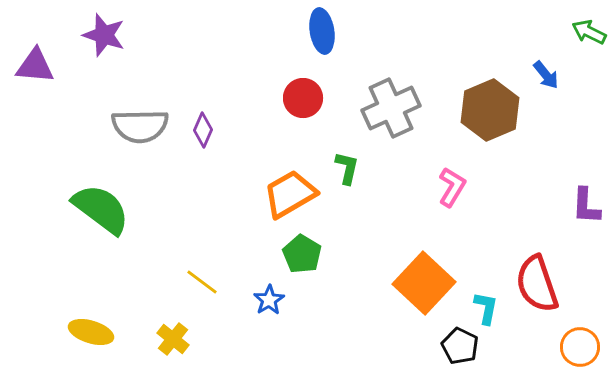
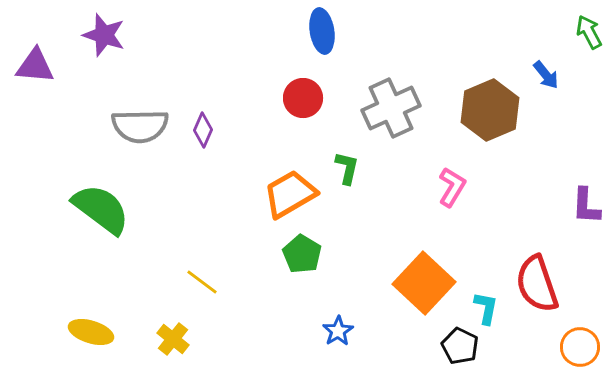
green arrow: rotated 36 degrees clockwise
blue star: moved 69 px right, 31 px down
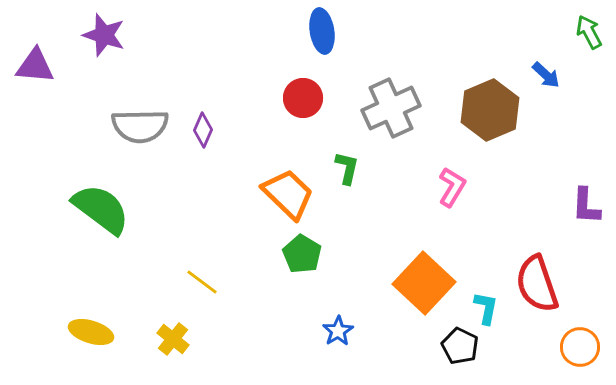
blue arrow: rotated 8 degrees counterclockwise
orange trapezoid: moved 2 px left; rotated 74 degrees clockwise
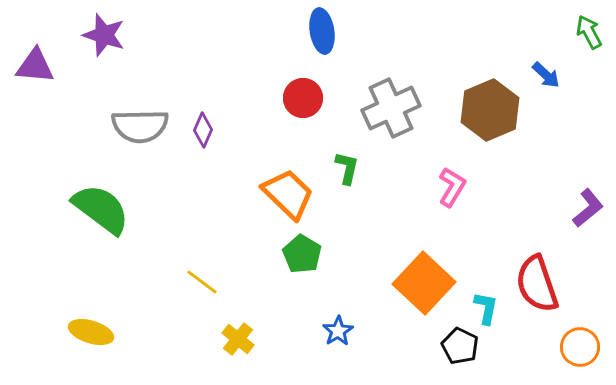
purple L-shape: moved 2 px right, 2 px down; rotated 132 degrees counterclockwise
yellow cross: moved 65 px right
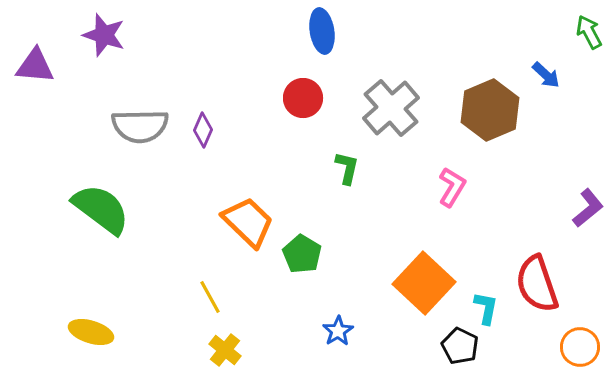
gray cross: rotated 16 degrees counterclockwise
orange trapezoid: moved 40 px left, 28 px down
yellow line: moved 8 px right, 15 px down; rotated 24 degrees clockwise
yellow cross: moved 13 px left, 11 px down
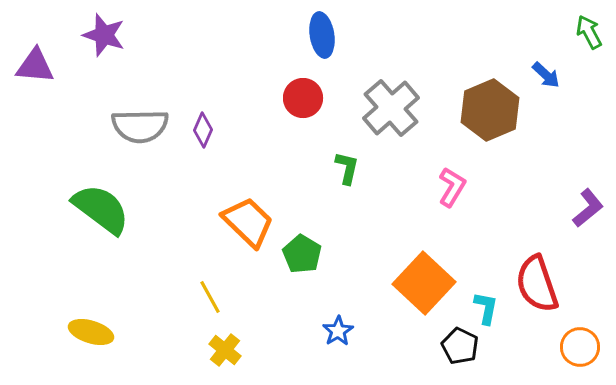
blue ellipse: moved 4 px down
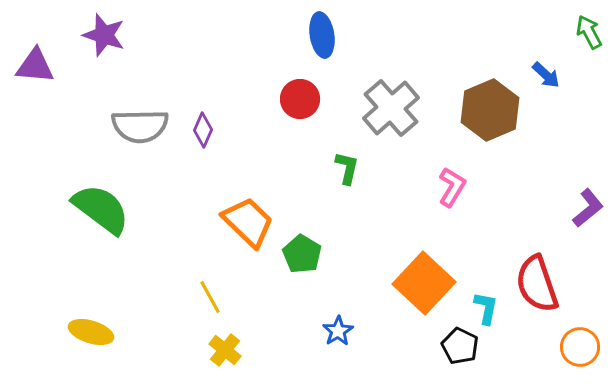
red circle: moved 3 px left, 1 px down
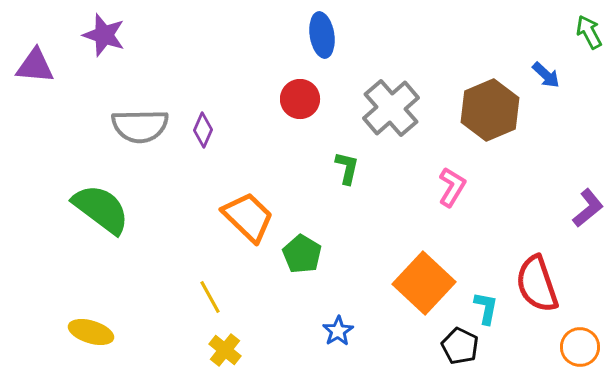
orange trapezoid: moved 5 px up
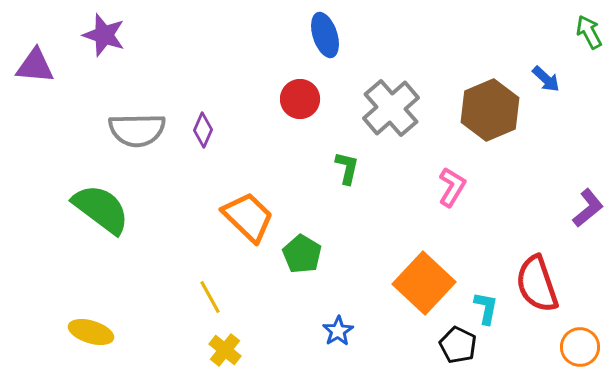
blue ellipse: moved 3 px right; rotated 9 degrees counterclockwise
blue arrow: moved 4 px down
gray semicircle: moved 3 px left, 4 px down
black pentagon: moved 2 px left, 1 px up
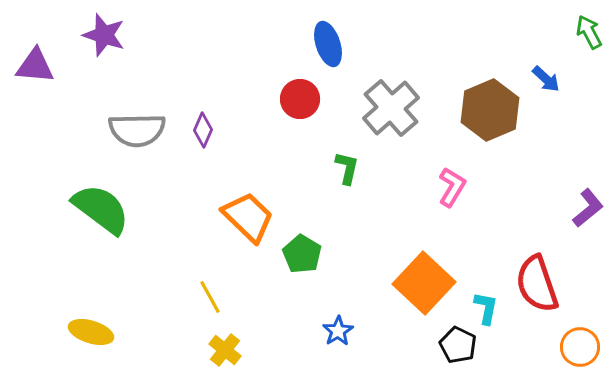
blue ellipse: moved 3 px right, 9 px down
